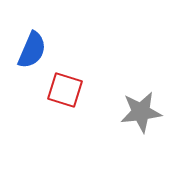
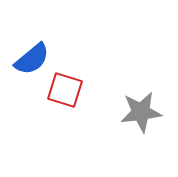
blue semicircle: moved 9 px down; rotated 27 degrees clockwise
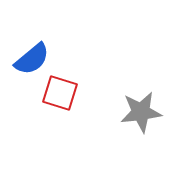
red square: moved 5 px left, 3 px down
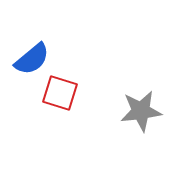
gray star: moved 1 px up
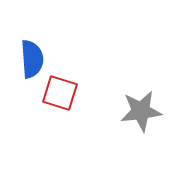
blue semicircle: rotated 54 degrees counterclockwise
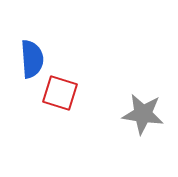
gray star: moved 2 px right, 3 px down; rotated 15 degrees clockwise
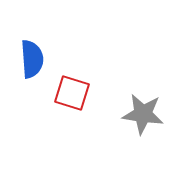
red square: moved 12 px right
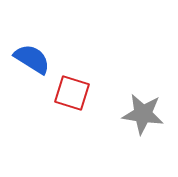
blue semicircle: rotated 54 degrees counterclockwise
